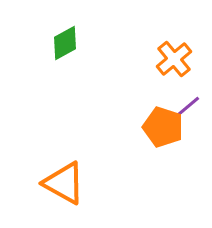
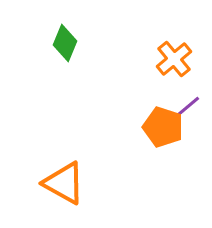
green diamond: rotated 39 degrees counterclockwise
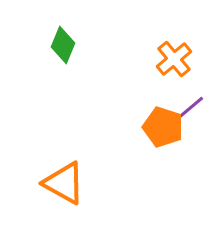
green diamond: moved 2 px left, 2 px down
purple line: moved 4 px right
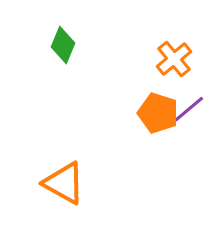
orange pentagon: moved 5 px left, 14 px up
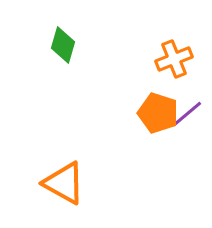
green diamond: rotated 6 degrees counterclockwise
orange cross: rotated 18 degrees clockwise
purple line: moved 2 px left, 5 px down
